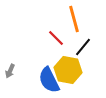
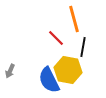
black line: rotated 30 degrees counterclockwise
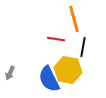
red line: moved 1 px down; rotated 36 degrees counterclockwise
gray arrow: moved 2 px down
blue semicircle: moved 1 px up
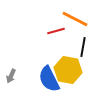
orange line: moved 1 px right; rotated 48 degrees counterclockwise
red line: moved 8 px up; rotated 24 degrees counterclockwise
gray arrow: moved 1 px right, 3 px down
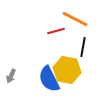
yellow hexagon: moved 1 px left
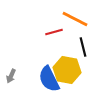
red line: moved 2 px left, 1 px down
black line: rotated 24 degrees counterclockwise
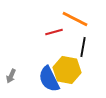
black line: rotated 24 degrees clockwise
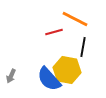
blue semicircle: rotated 16 degrees counterclockwise
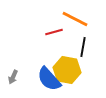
gray arrow: moved 2 px right, 1 px down
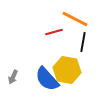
black line: moved 5 px up
blue semicircle: moved 2 px left
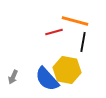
orange line: moved 2 px down; rotated 12 degrees counterclockwise
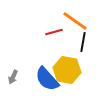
orange line: rotated 20 degrees clockwise
